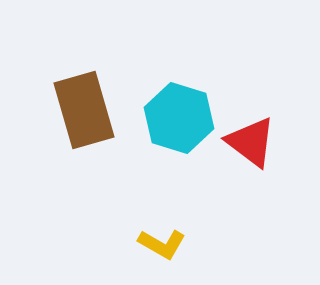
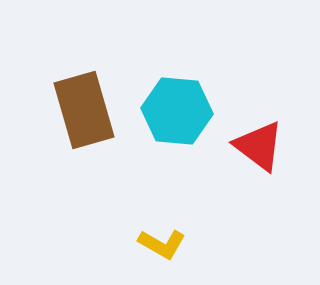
cyan hexagon: moved 2 px left, 7 px up; rotated 12 degrees counterclockwise
red triangle: moved 8 px right, 4 px down
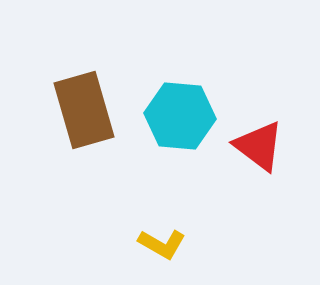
cyan hexagon: moved 3 px right, 5 px down
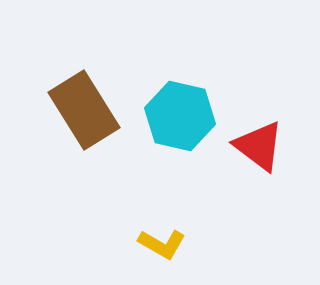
brown rectangle: rotated 16 degrees counterclockwise
cyan hexagon: rotated 8 degrees clockwise
